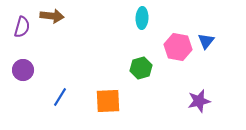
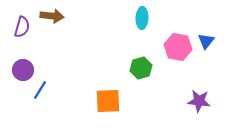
blue line: moved 20 px left, 7 px up
purple star: rotated 20 degrees clockwise
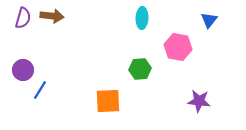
purple semicircle: moved 1 px right, 9 px up
blue triangle: moved 3 px right, 21 px up
green hexagon: moved 1 px left, 1 px down; rotated 10 degrees clockwise
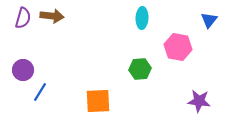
blue line: moved 2 px down
orange square: moved 10 px left
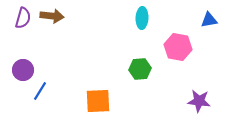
blue triangle: rotated 42 degrees clockwise
blue line: moved 1 px up
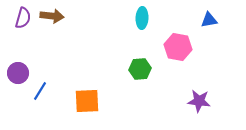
purple circle: moved 5 px left, 3 px down
orange square: moved 11 px left
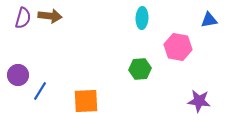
brown arrow: moved 2 px left
purple circle: moved 2 px down
orange square: moved 1 px left
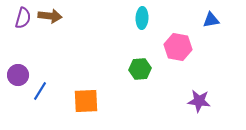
blue triangle: moved 2 px right
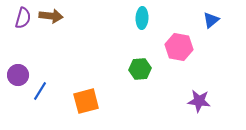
brown arrow: moved 1 px right
blue triangle: rotated 30 degrees counterclockwise
pink hexagon: moved 1 px right
orange square: rotated 12 degrees counterclockwise
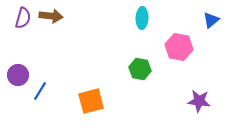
green hexagon: rotated 15 degrees clockwise
orange square: moved 5 px right
